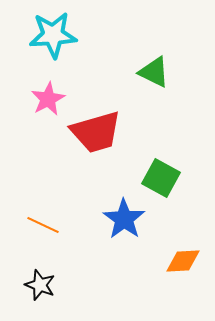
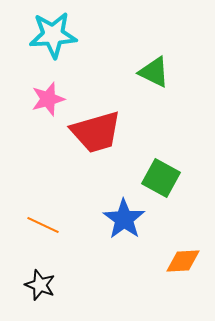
pink star: rotated 12 degrees clockwise
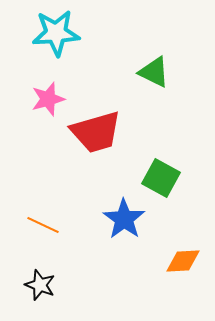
cyan star: moved 3 px right, 2 px up
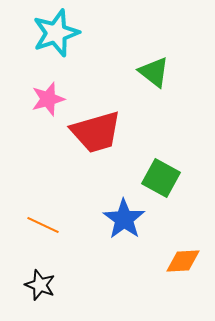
cyan star: rotated 15 degrees counterclockwise
green triangle: rotated 12 degrees clockwise
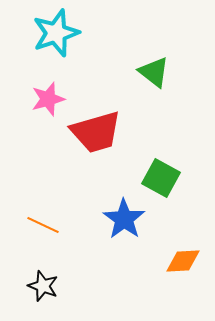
black star: moved 3 px right, 1 px down
